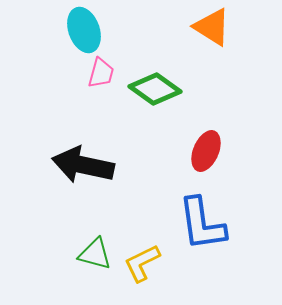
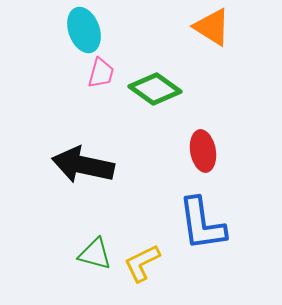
red ellipse: moved 3 px left; rotated 33 degrees counterclockwise
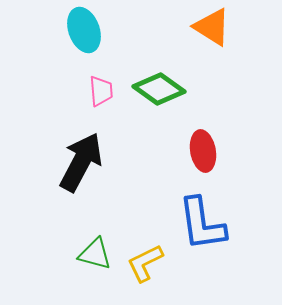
pink trapezoid: moved 18 px down; rotated 20 degrees counterclockwise
green diamond: moved 4 px right
black arrow: moved 2 px left, 3 px up; rotated 106 degrees clockwise
yellow L-shape: moved 3 px right
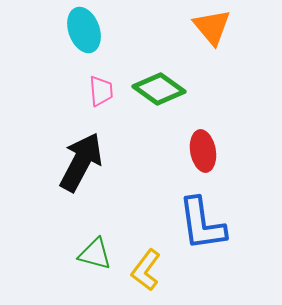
orange triangle: rotated 18 degrees clockwise
yellow L-shape: moved 1 px right, 7 px down; rotated 27 degrees counterclockwise
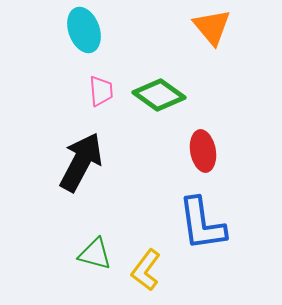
green diamond: moved 6 px down
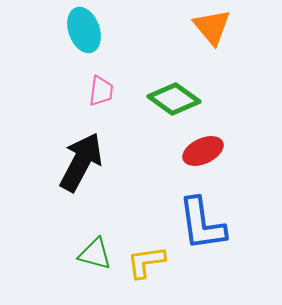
pink trapezoid: rotated 12 degrees clockwise
green diamond: moved 15 px right, 4 px down
red ellipse: rotated 75 degrees clockwise
yellow L-shape: moved 8 px up; rotated 45 degrees clockwise
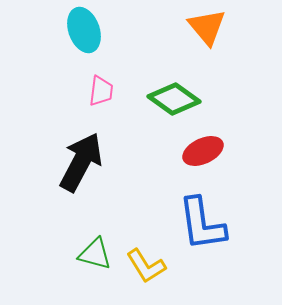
orange triangle: moved 5 px left
yellow L-shape: moved 4 px down; rotated 114 degrees counterclockwise
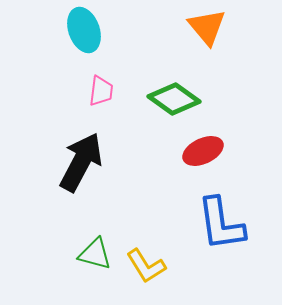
blue L-shape: moved 19 px right
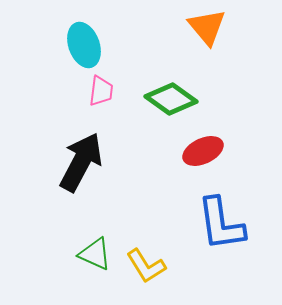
cyan ellipse: moved 15 px down
green diamond: moved 3 px left
green triangle: rotated 9 degrees clockwise
